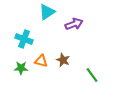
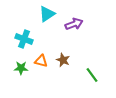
cyan triangle: moved 2 px down
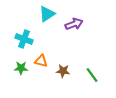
brown star: moved 11 px down; rotated 16 degrees counterclockwise
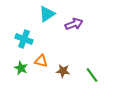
green star: rotated 24 degrees clockwise
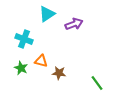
brown star: moved 4 px left, 2 px down
green line: moved 5 px right, 8 px down
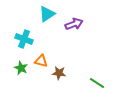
green line: rotated 21 degrees counterclockwise
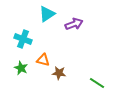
cyan cross: moved 1 px left
orange triangle: moved 2 px right, 1 px up
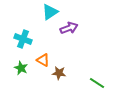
cyan triangle: moved 3 px right, 2 px up
purple arrow: moved 5 px left, 4 px down
orange triangle: rotated 16 degrees clockwise
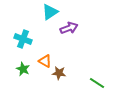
orange triangle: moved 2 px right, 1 px down
green star: moved 2 px right, 1 px down
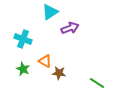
purple arrow: moved 1 px right
